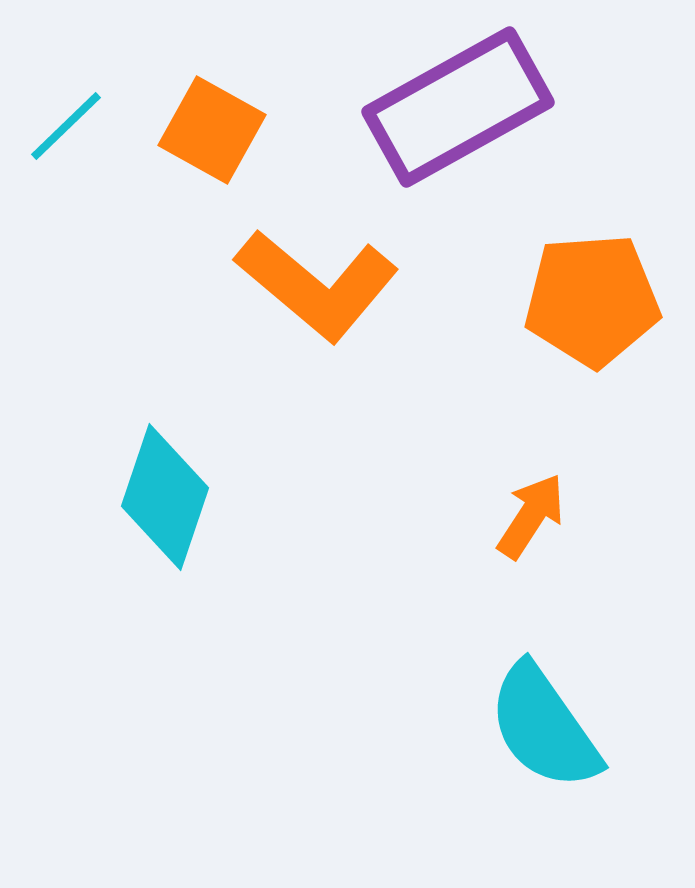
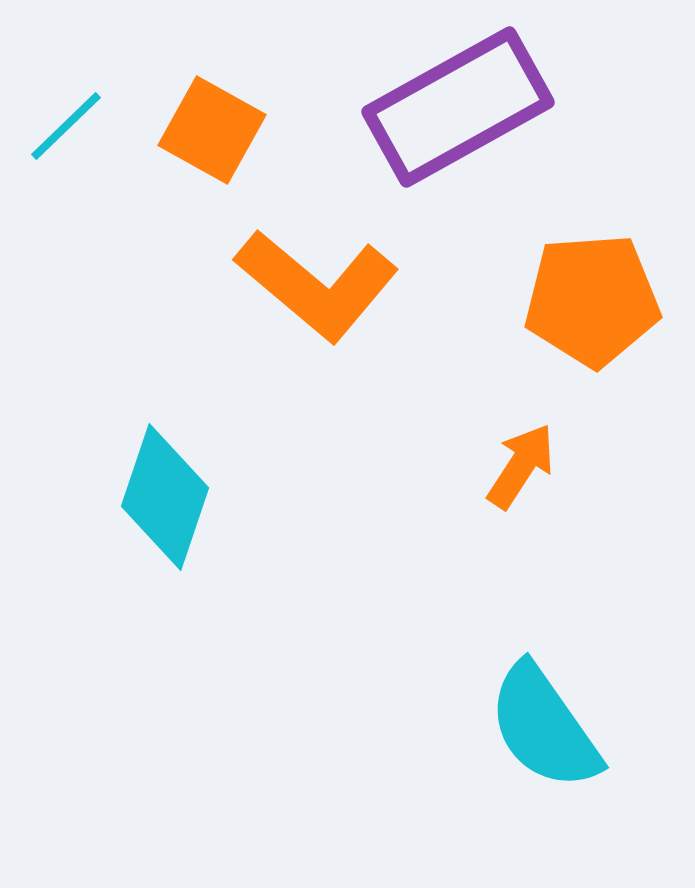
orange arrow: moved 10 px left, 50 px up
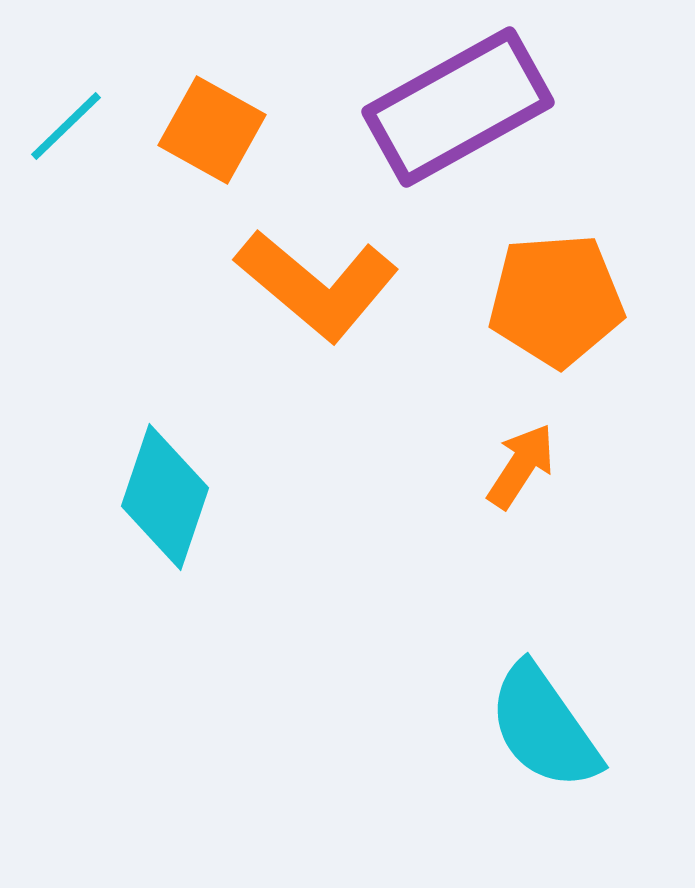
orange pentagon: moved 36 px left
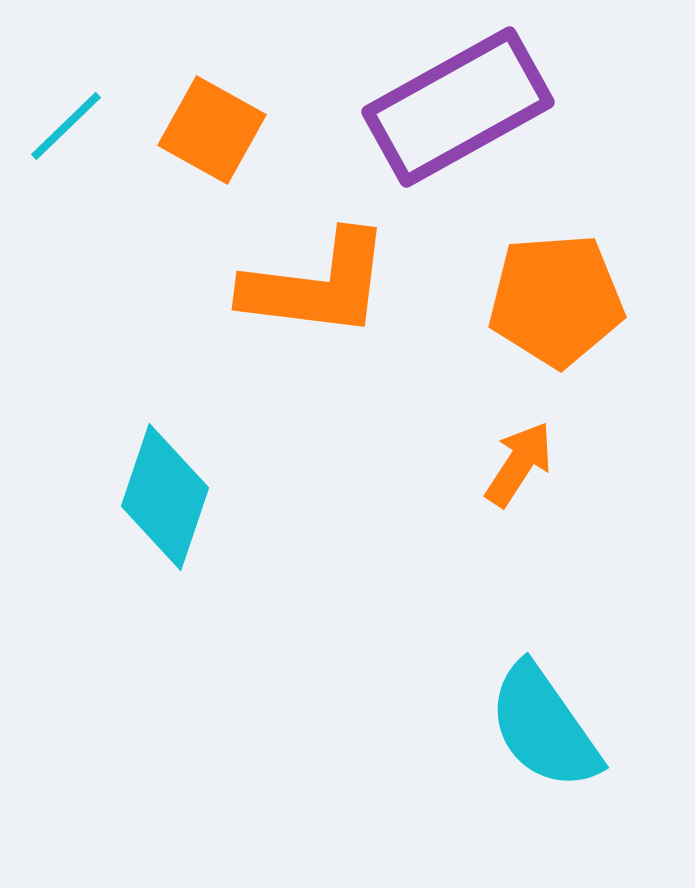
orange L-shape: rotated 33 degrees counterclockwise
orange arrow: moved 2 px left, 2 px up
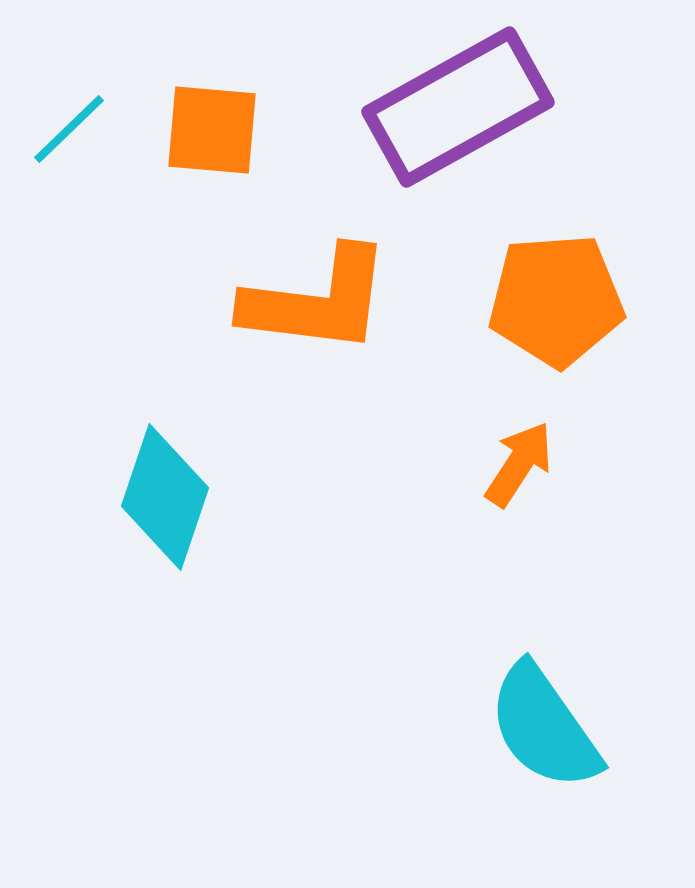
cyan line: moved 3 px right, 3 px down
orange square: rotated 24 degrees counterclockwise
orange L-shape: moved 16 px down
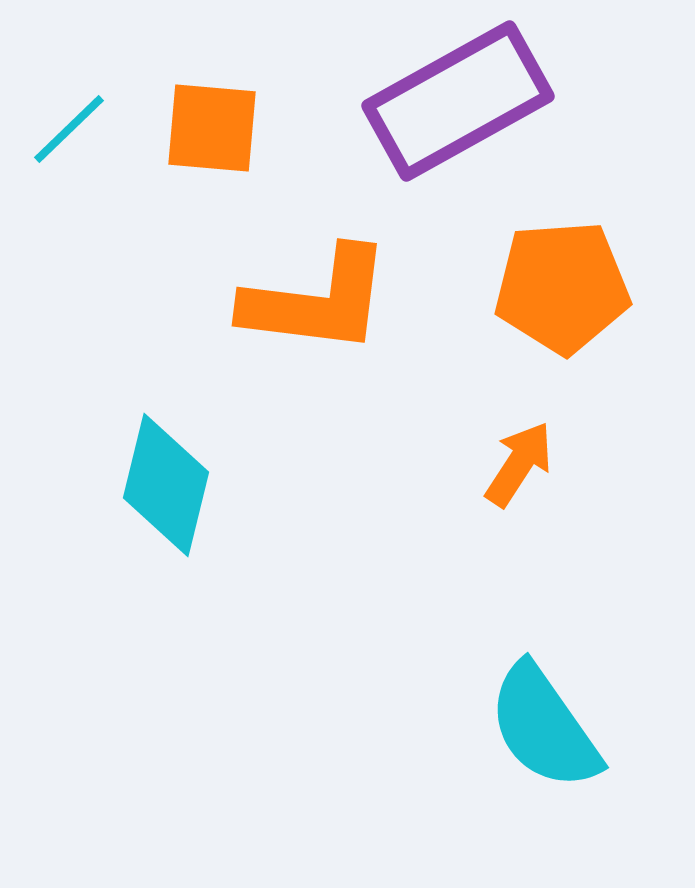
purple rectangle: moved 6 px up
orange square: moved 2 px up
orange pentagon: moved 6 px right, 13 px up
cyan diamond: moved 1 px right, 12 px up; rotated 5 degrees counterclockwise
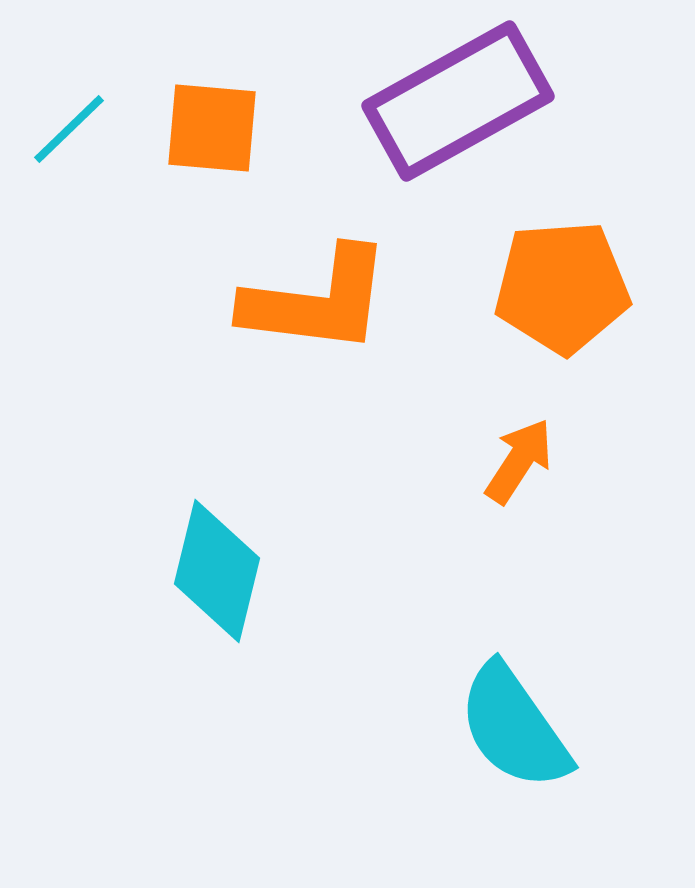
orange arrow: moved 3 px up
cyan diamond: moved 51 px right, 86 px down
cyan semicircle: moved 30 px left
